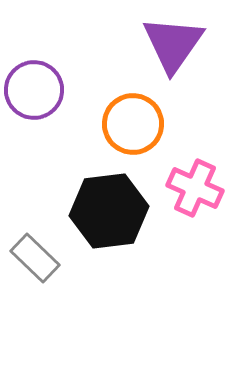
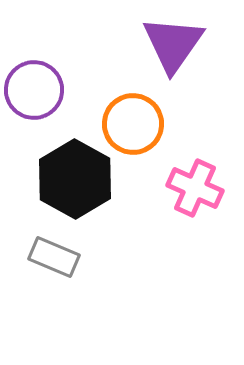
black hexagon: moved 34 px left, 32 px up; rotated 24 degrees counterclockwise
gray rectangle: moved 19 px right, 1 px up; rotated 21 degrees counterclockwise
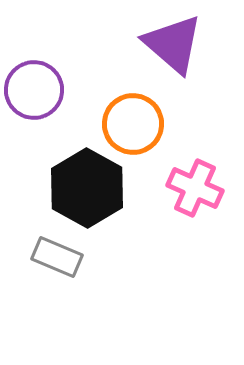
purple triangle: rotated 24 degrees counterclockwise
black hexagon: moved 12 px right, 9 px down
gray rectangle: moved 3 px right
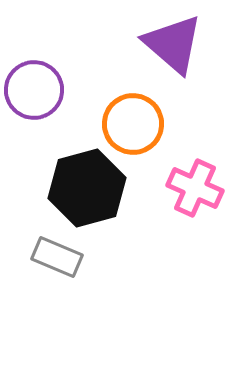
black hexagon: rotated 16 degrees clockwise
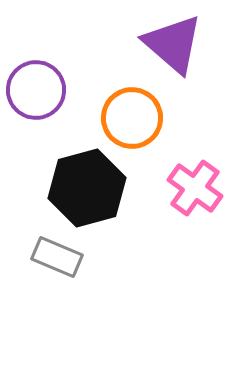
purple circle: moved 2 px right
orange circle: moved 1 px left, 6 px up
pink cross: rotated 12 degrees clockwise
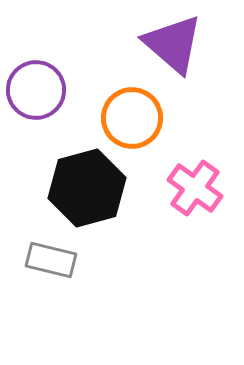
gray rectangle: moved 6 px left, 3 px down; rotated 9 degrees counterclockwise
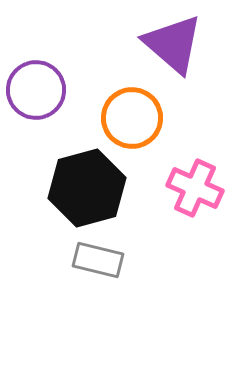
pink cross: rotated 12 degrees counterclockwise
gray rectangle: moved 47 px right
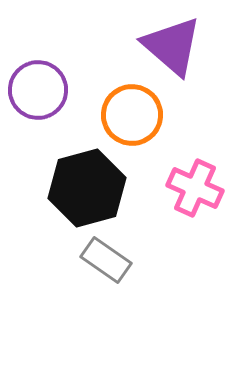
purple triangle: moved 1 px left, 2 px down
purple circle: moved 2 px right
orange circle: moved 3 px up
gray rectangle: moved 8 px right; rotated 21 degrees clockwise
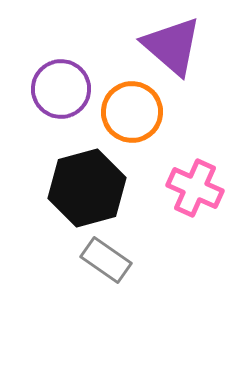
purple circle: moved 23 px right, 1 px up
orange circle: moved 3 px up
